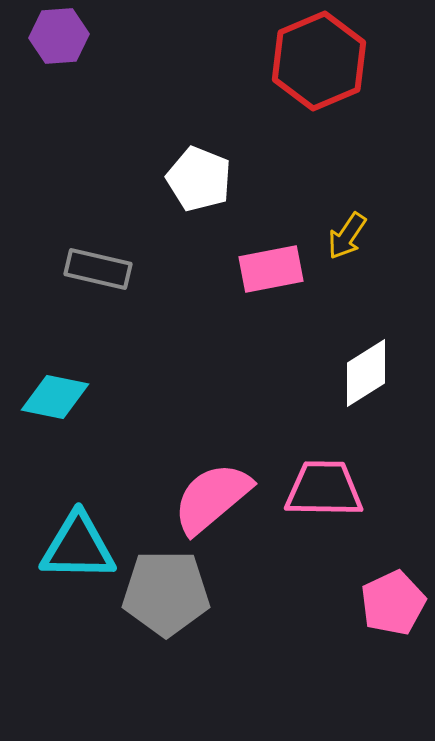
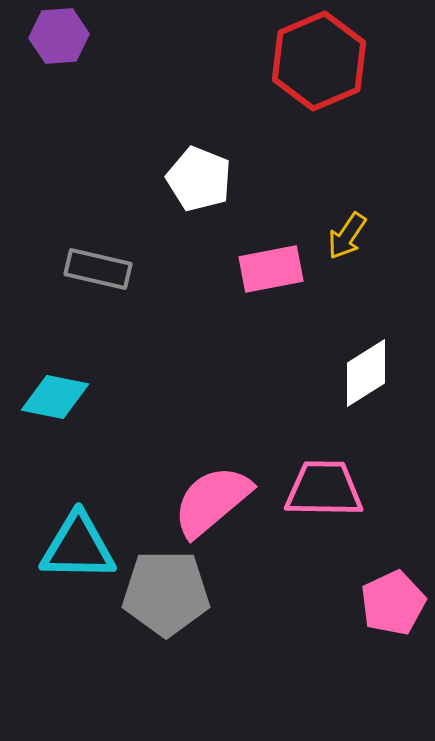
pink semicircle: moved 3 px down
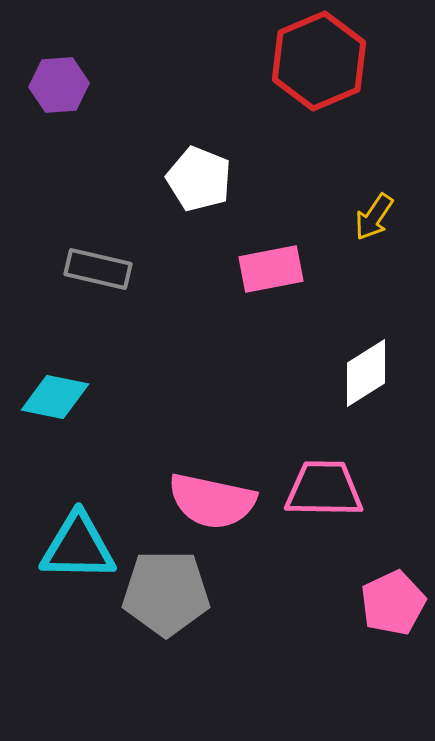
purple hexagon: moved 49 px down
yellow arrow: moved 27 px right, 19 px up
pink semicircle: rotated 128 degrees counterclockwise
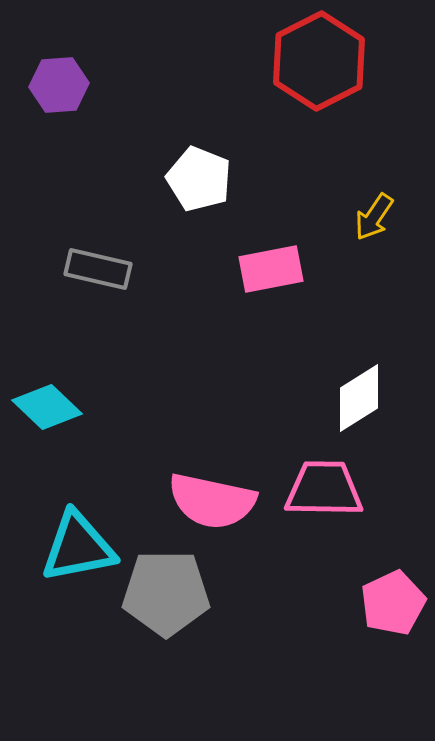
red hexagon: rotated 4 degrees counterclockwise
white diamond: moved 7 px left, 25 px down
cyan diamond: moved 8 px left, 10 px down; rotated 32 degrees clockwise
cyan triangle: rotated 12 degrees counterclockwise
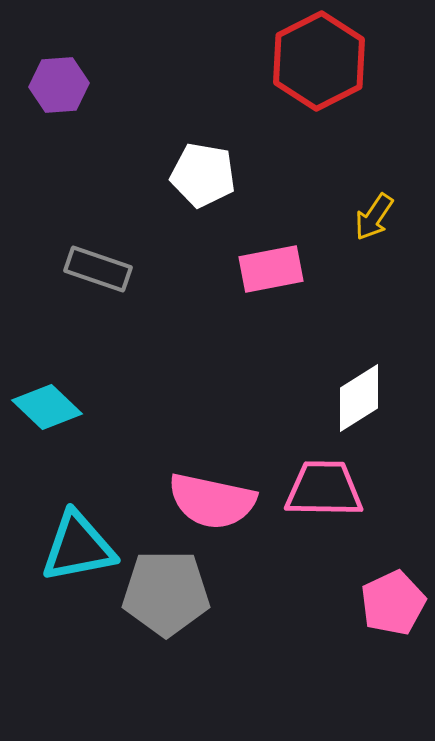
white pentagon: moved 4 px right, 4 px up; rotated 12 degrees counterclockwise
gray rectangle: rotated 6 degrees clockwise
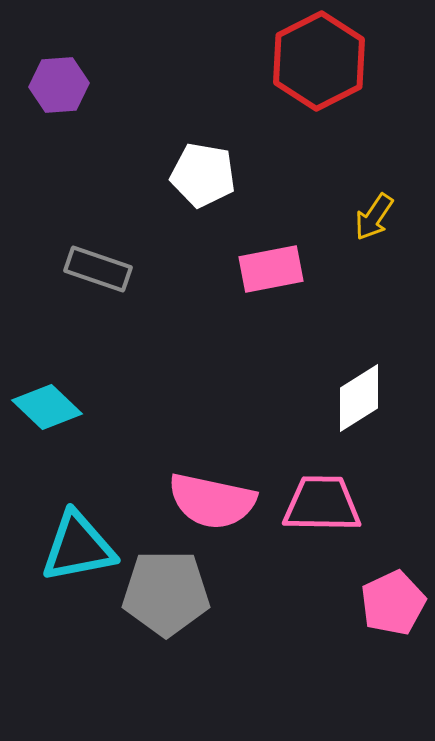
pink trapezoid: moved 2 px left, 15 px down
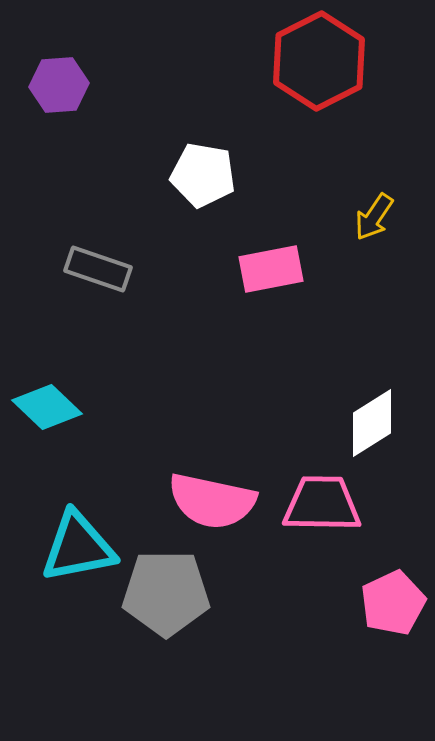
white diamond: moved 13 px right, 25 px down
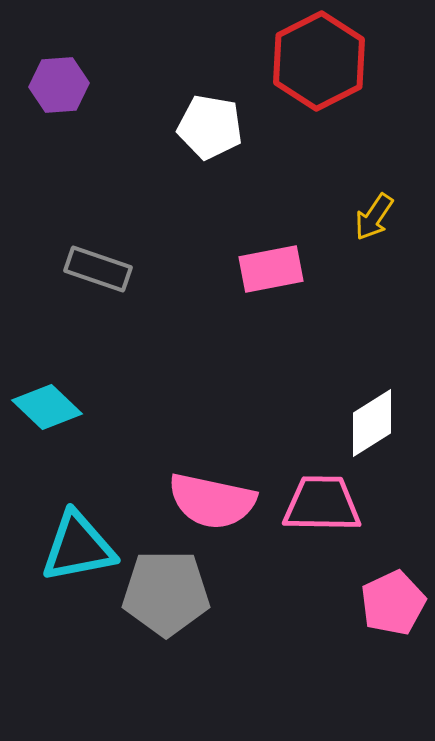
white pentagon: moved 7 px right, 48 px up
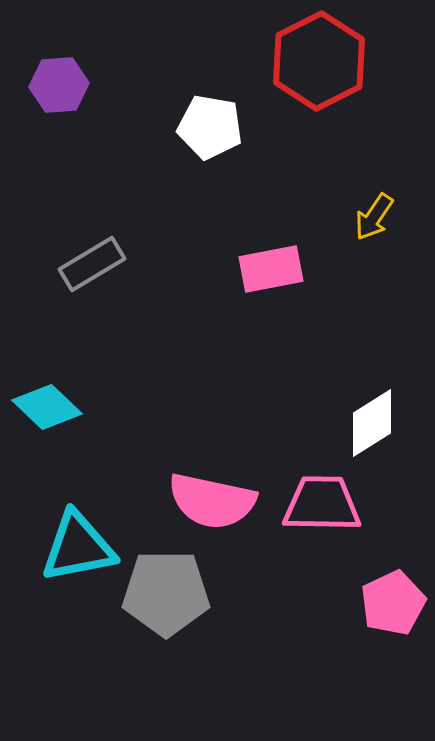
gray rectangle: moved 6 px left, 5 px up; rotated 50 degrees counterclockwise
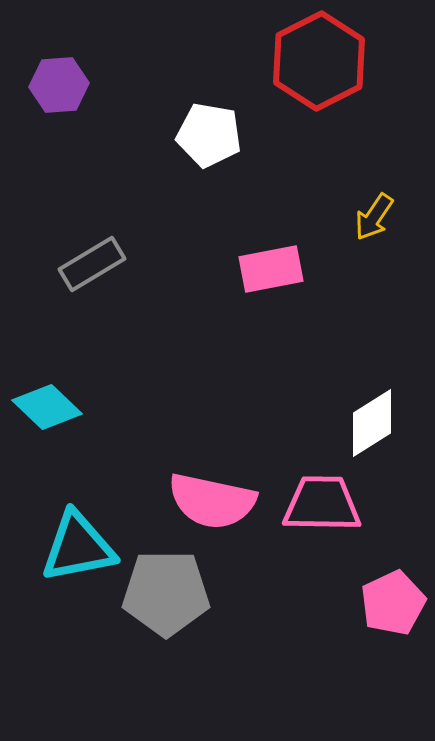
white pentagon: moved 1 px left, 8 px down
